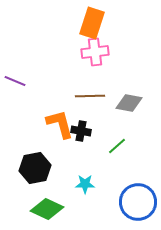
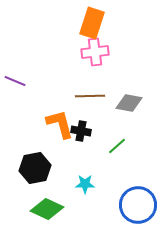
blue circle: moved 3 px down
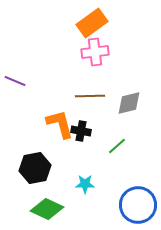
orange rectangle: rotated 36 degrees clockwise
gray diamond: rotated 24 degrees counterclockwise
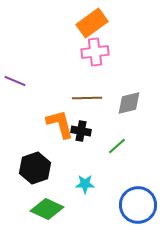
brown line: moved 3 px left, 2 px down
black hexagon: rotated 8 degrees counterclockwise
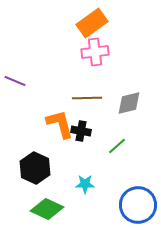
black hexagon: rotated 16 degrees counterclockwise
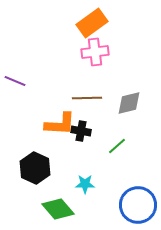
orange L-shape: rotated 108 degrees clockwise
green diamond: moved 11 px right; rotated 24 degrees clockwise
